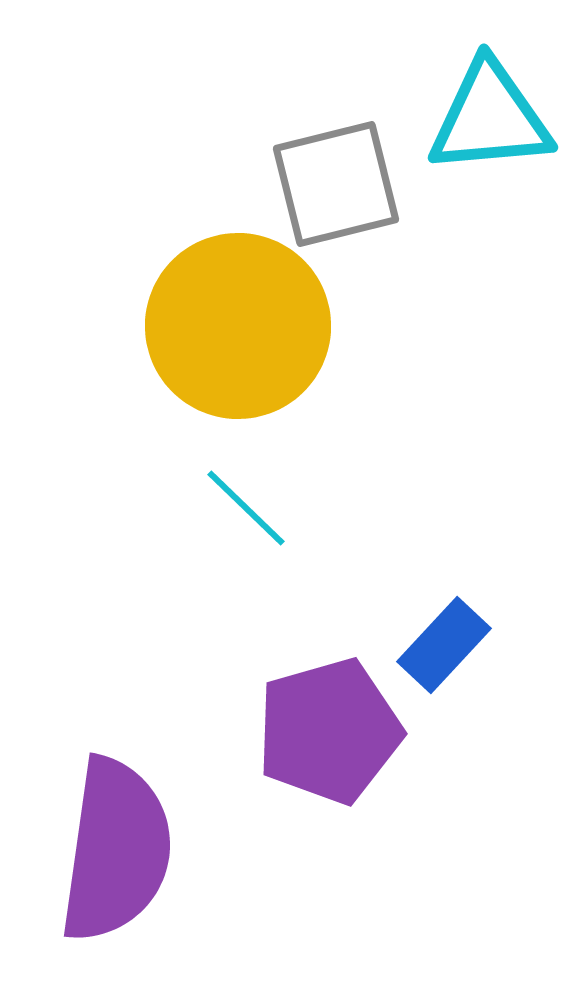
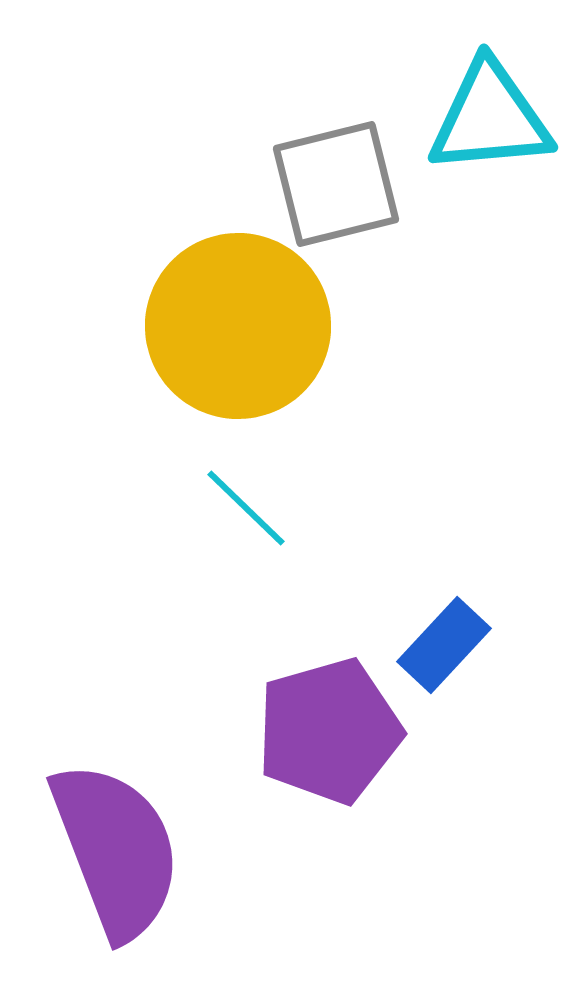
purple semicircle: rotated 29 degrees counterclockwise
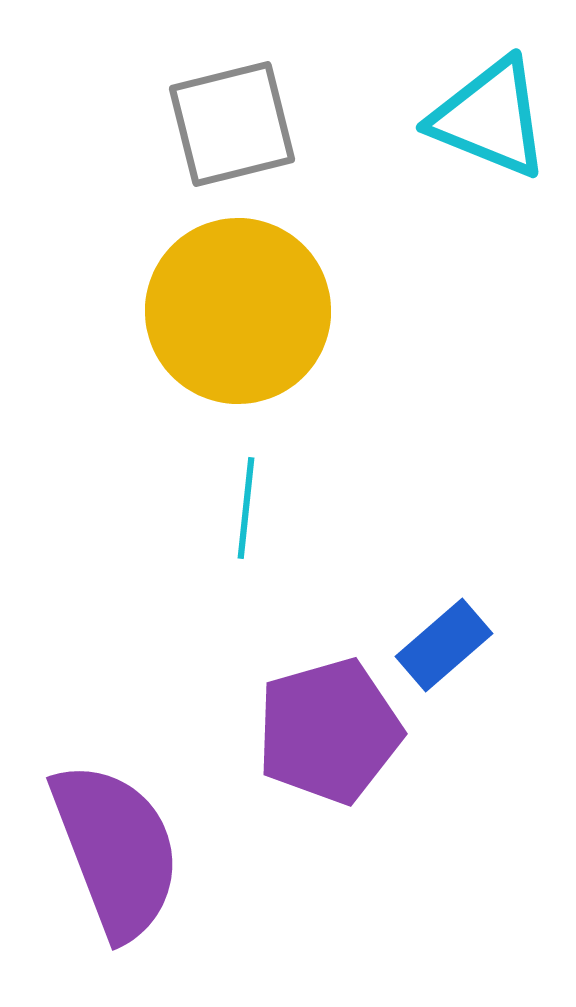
cyan triangle: rotated 27 degrees clockwise
gray square: moved 104 px left, 60 px up
yellow circle: moved 15 px up
cyan line: rotated 52 degrees clockwise
blue rectangle: rotated 6 degrees clockwise
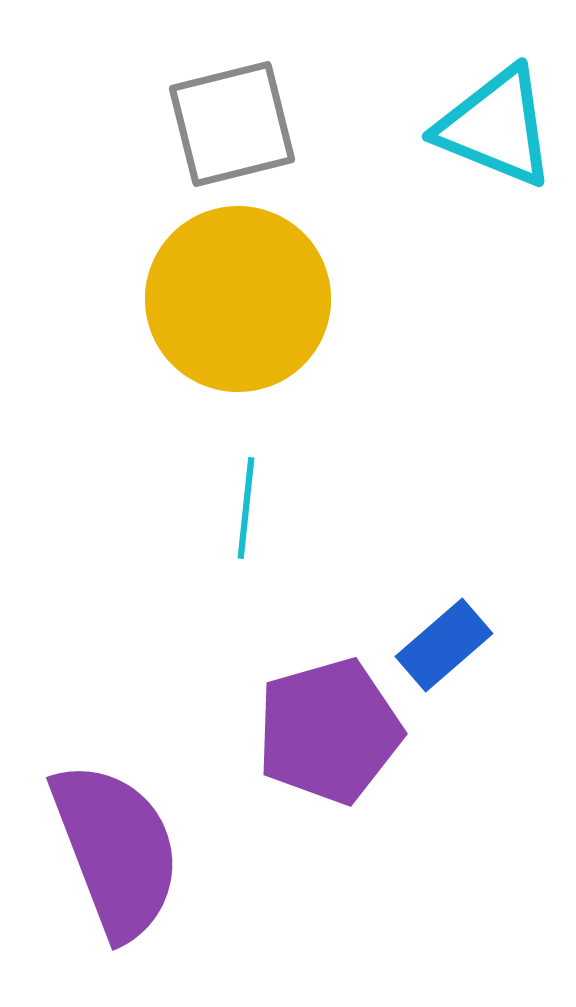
cyan triangle: moved 6 px right, 9 px down
yellow circle: moved 12 px up
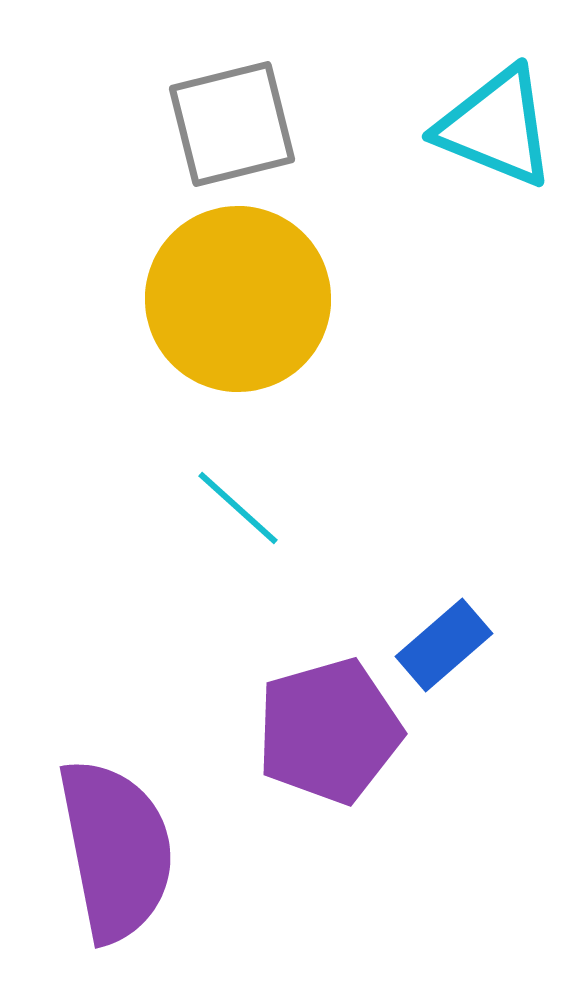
cyan line: moved 8 px left; rotated 54 degrees counterclockwise
purple semicircle: rotated 10 degrees clockwise
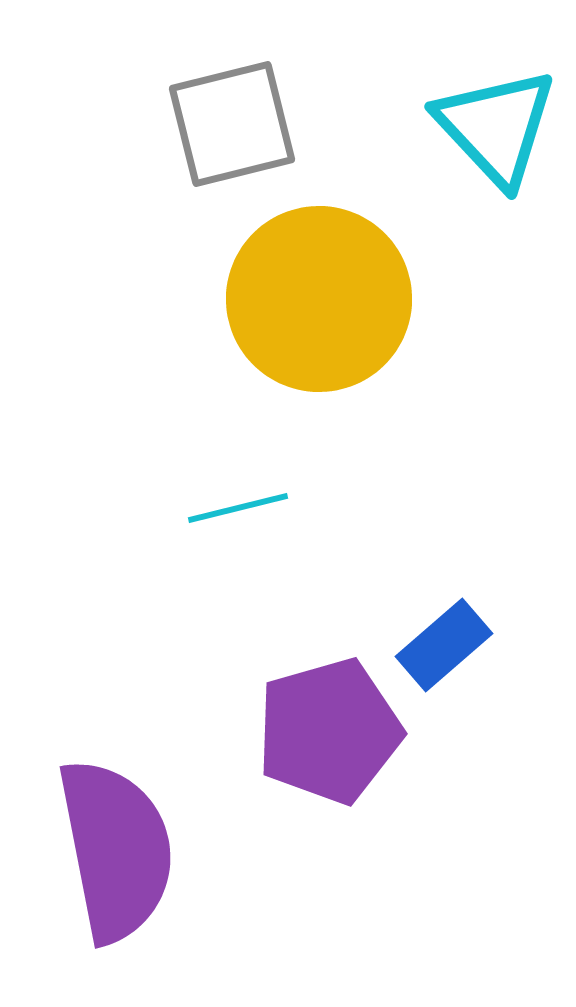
cyan triangle: rotated 25 degrees clockwise
yellow circle: moved 81 px right
cyan line: rotated 56 degrees counterclockwise
